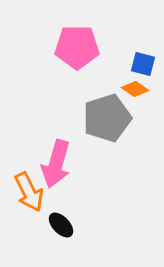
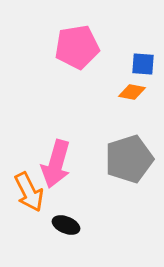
pink pentagon: rotated 9 degrees counterclockwise
blue square: rotated 10 degrees counterclockwise
orange diamond: moved 3 px left, 3 px down; rotated 24 degrees counterclockwise
gray pentagon: moved 22 px right, 41 px down
black ellipse: moved 5 px right; rotated 24 degrees counterclockwise
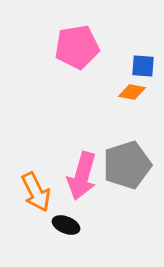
blue square: moved 2 px down
gray pentagon: moved 2 px left, 6 px down
pink arrow: moved 26 px right, 12 px down
orange arrow: moved 7 px right
